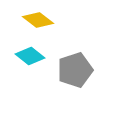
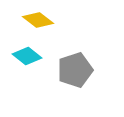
cyan diamond: moved 3 px left
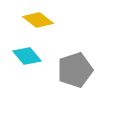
cyan diamond: rotated 12 degrees clockwise
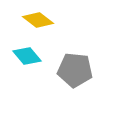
gray pentagon: rotated 24 degrees clockwise
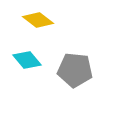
cyan diamond: moved 4 px down
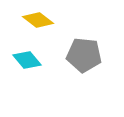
gray pentagon: moved 9 px right, 15 px up
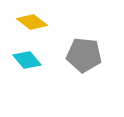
yellow diamond: moved 6 px left, 2 px down
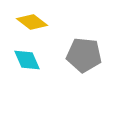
cyan diamond: rotated 16 degrees clockwise
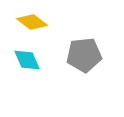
gray pentagon: rotated 12 degrees counterclockwise
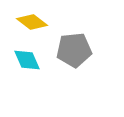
gray pentagon: moved 10 px left, 5 px up
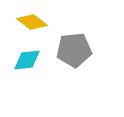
cyan diamond: rotated 72 degrees counterclockwise
